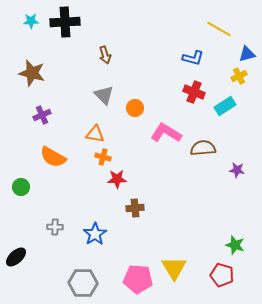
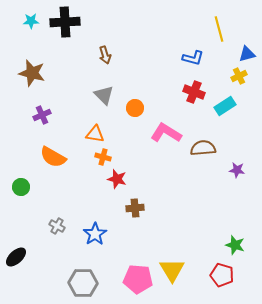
yellow line: rotated 45 degrees clockwise
red star: rotated 18 degrees clockwise
gray cross: moved 2 px right, 1 px up; rotated 28 degrees clockwise
yellow triangle: moved 2 px left, 2 px down
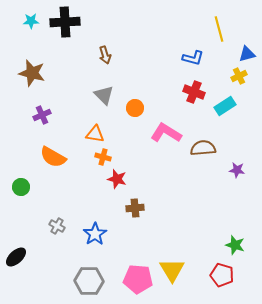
gray hexagon: moved 6 px right, 2 px up
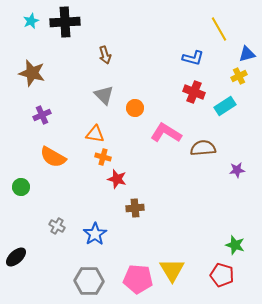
cyan star: rotated 21 degrees counterclockwise
yellow line: rotated 15 degrees counterclockwise
purple star: rotated 14 degrees counterclockwise
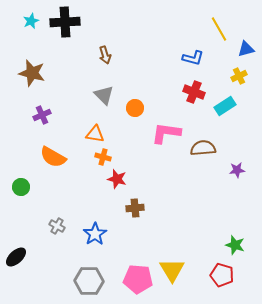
blue triangle: moved 1 px left, 5 px up
pink L-shape: rotated 24 degrees counterclockwise
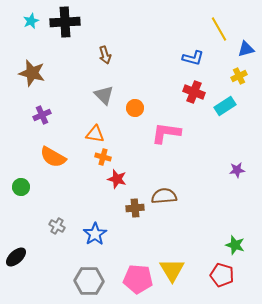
brown semicircle: moved 39 px left, 48 px down
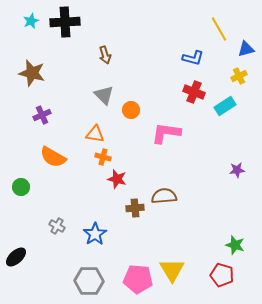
orange circle: moved 4 px left, 2 px down
